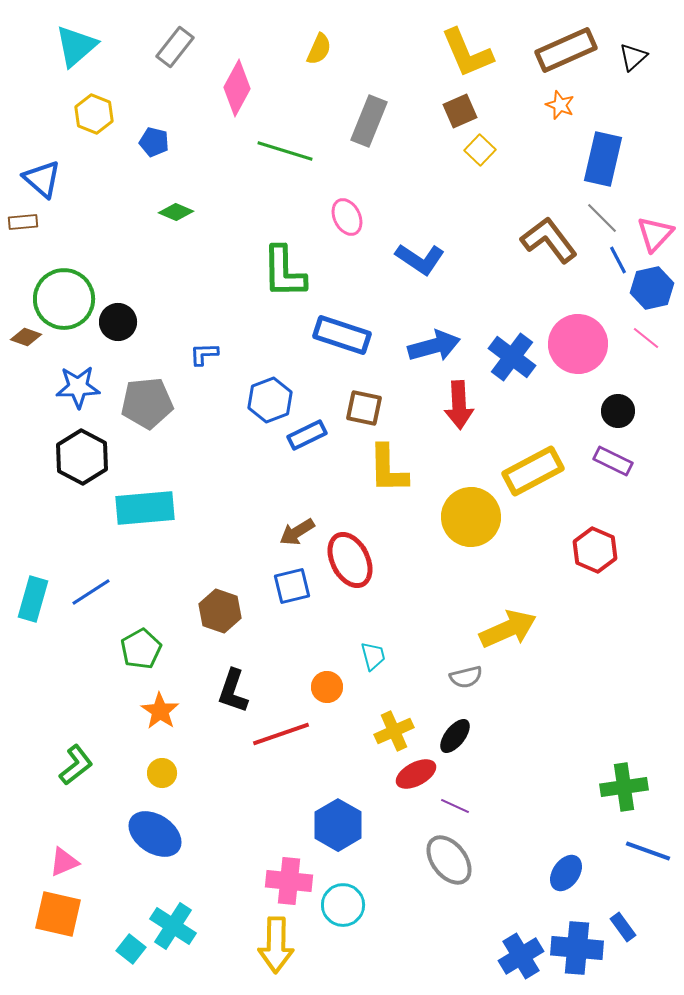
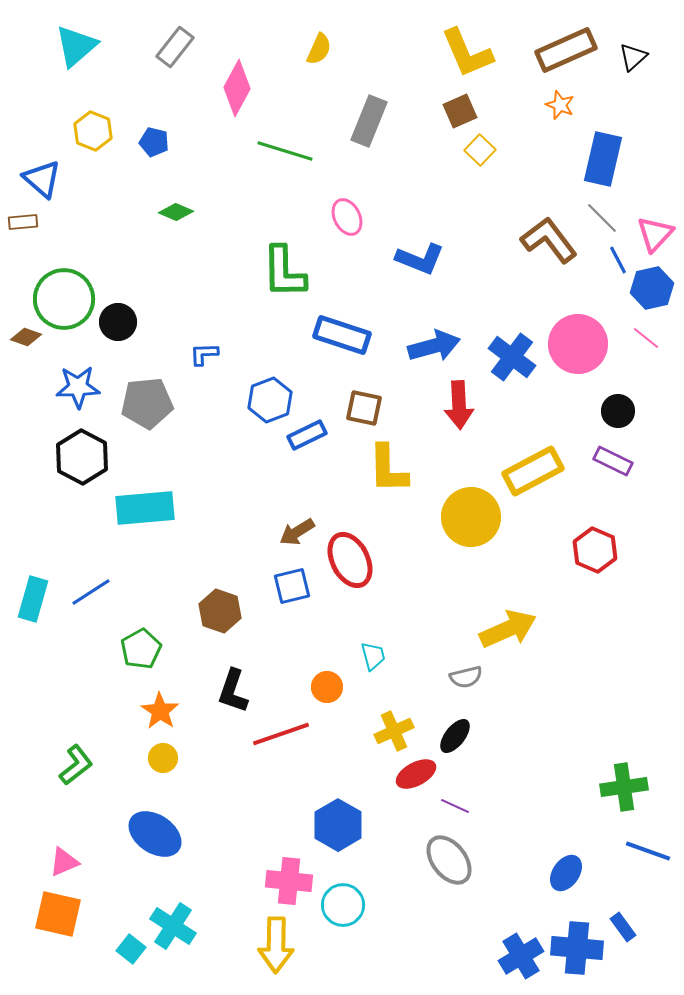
yellow hexagon at (94, 114): moved 1 px left, 17 px down
blue L-shape at (420, 259): rotated 12 degrees counterclockwise
yellow circle at (162, 773): moved 1 px right, 15 px up
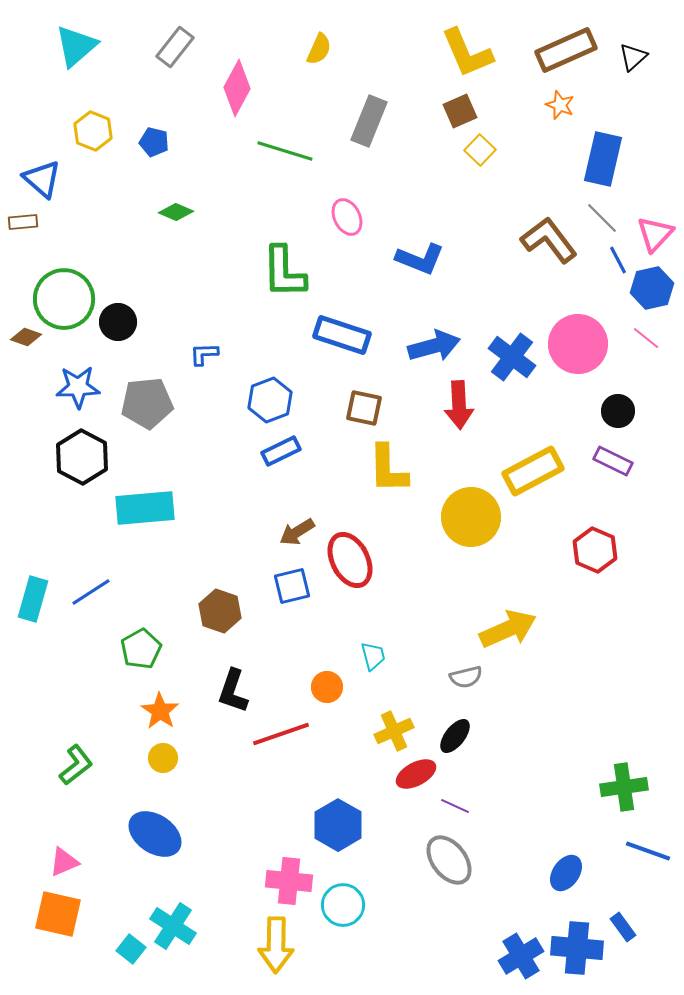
blue rectangle at (307, 435): moved 26 px left, 16 px down
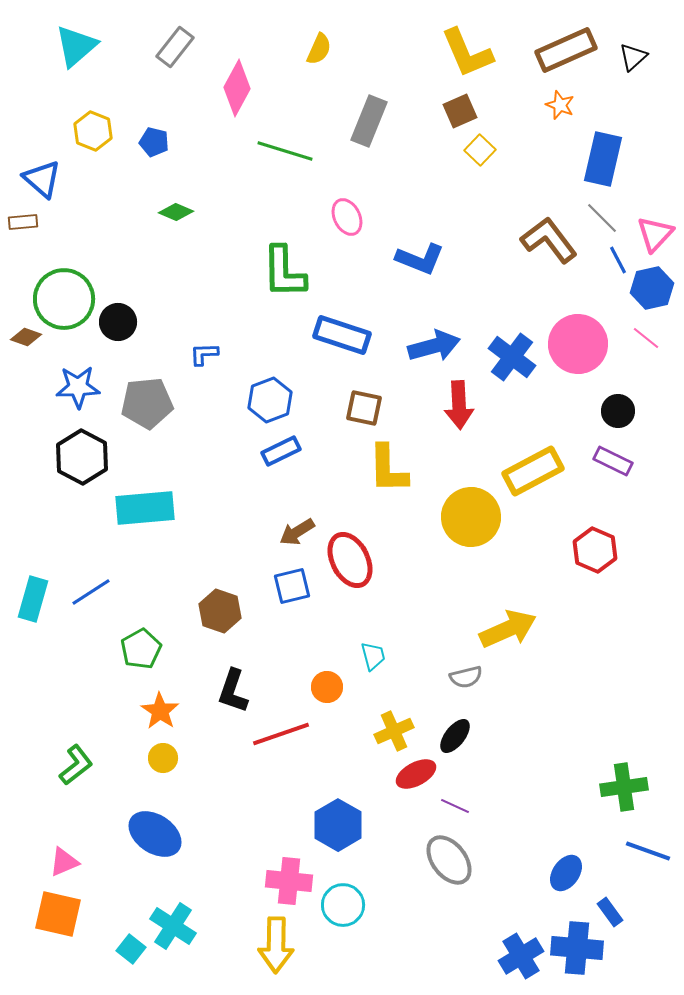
blue rectangle at (623, 927): moved 13 px left, 15 px up
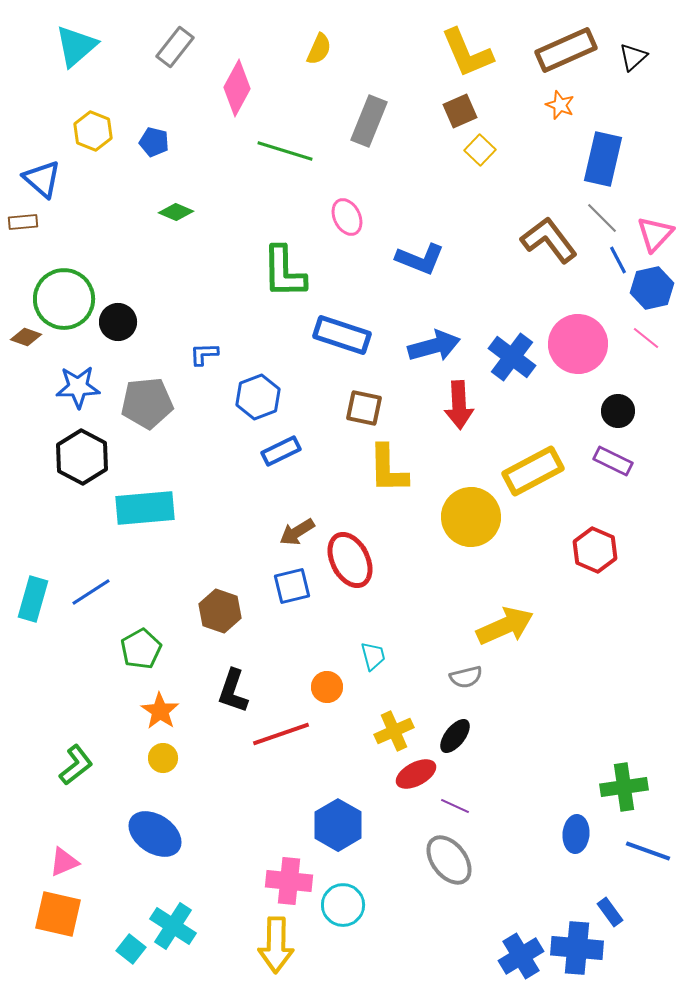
blue hexagon at (270, 400): moved 12 px left, 3 px up
yellow arrow at (508, 629): moved 3 px left, 3 px up
blue ellipse at (566, 873): moved 10 px right, 39 px up; rotated 30 degrees counterclockwise
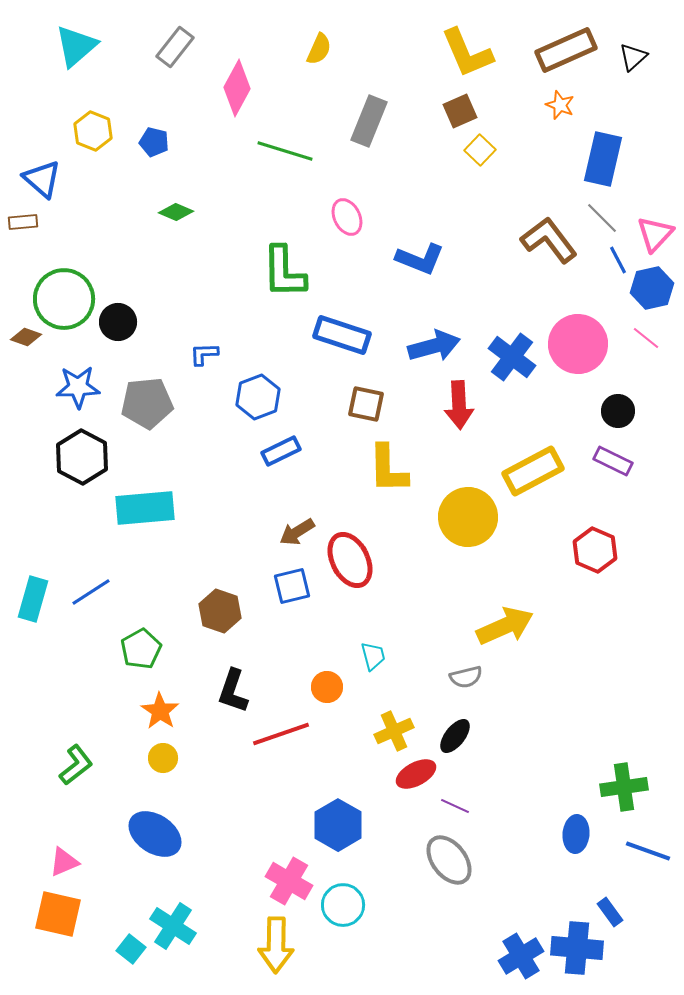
brown square at (364, 408): moved 2 px right, 4 px up
yellow circle at (471, 517): moved 3 px left
pink cross at (289, 881): rotated 24 degrees clockwise
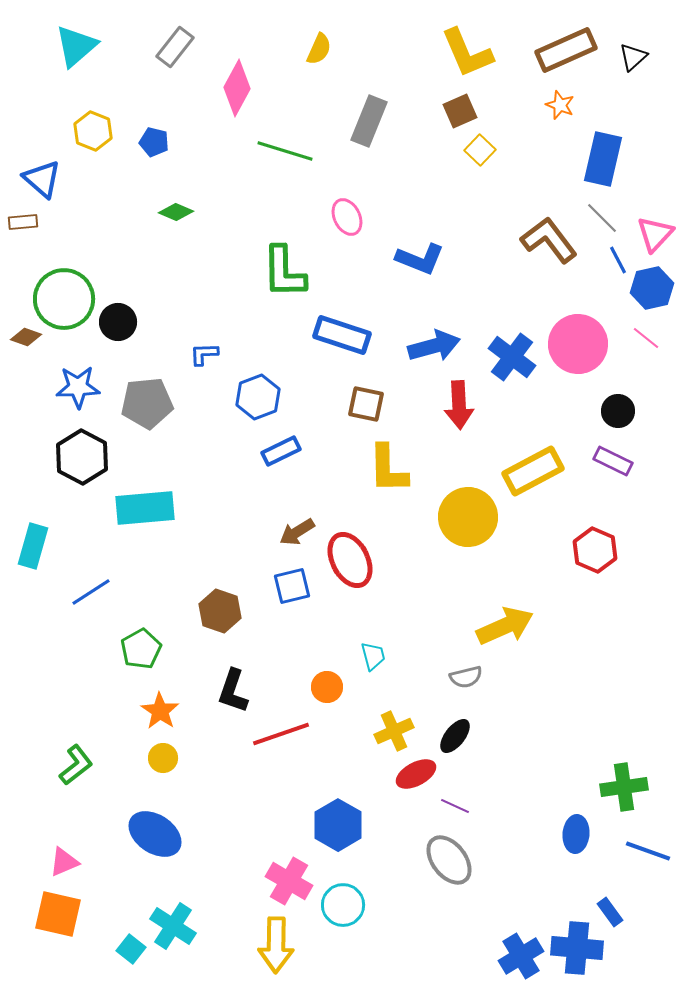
cyan rectangle at (33, 599): moved 53 px up
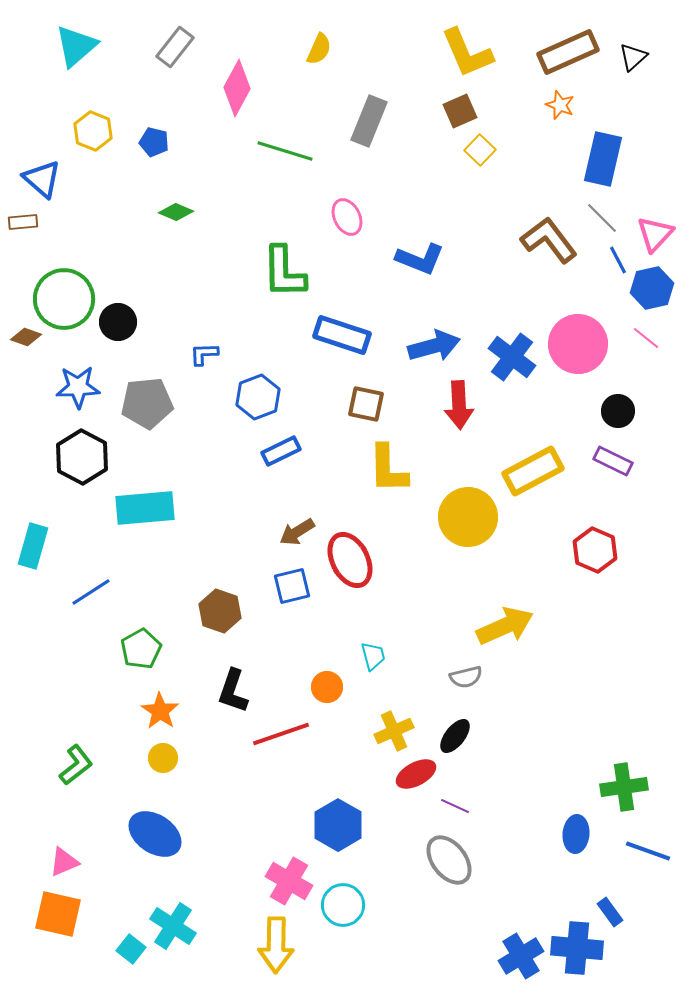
brown rectangle at (566, 50): moved 2 px right, 2 px down
